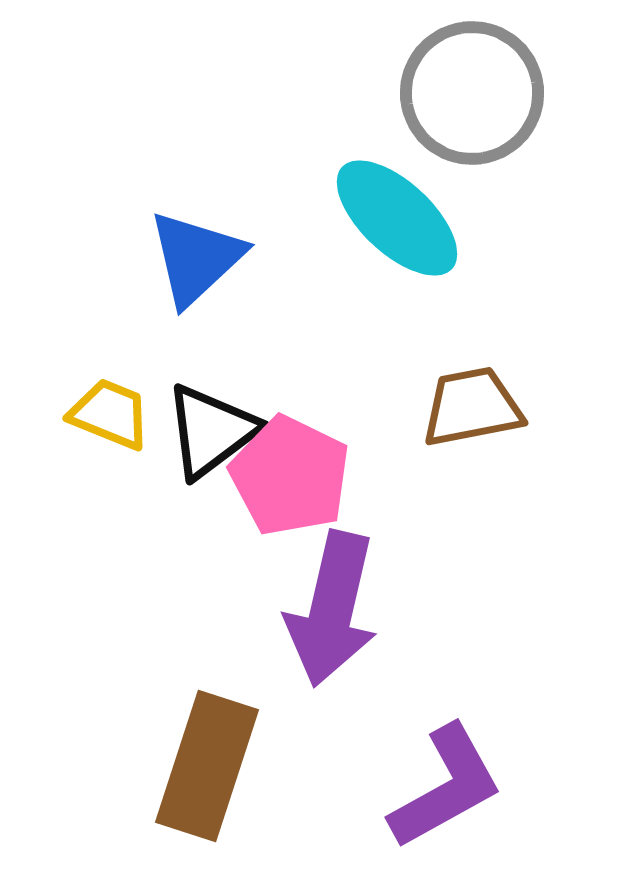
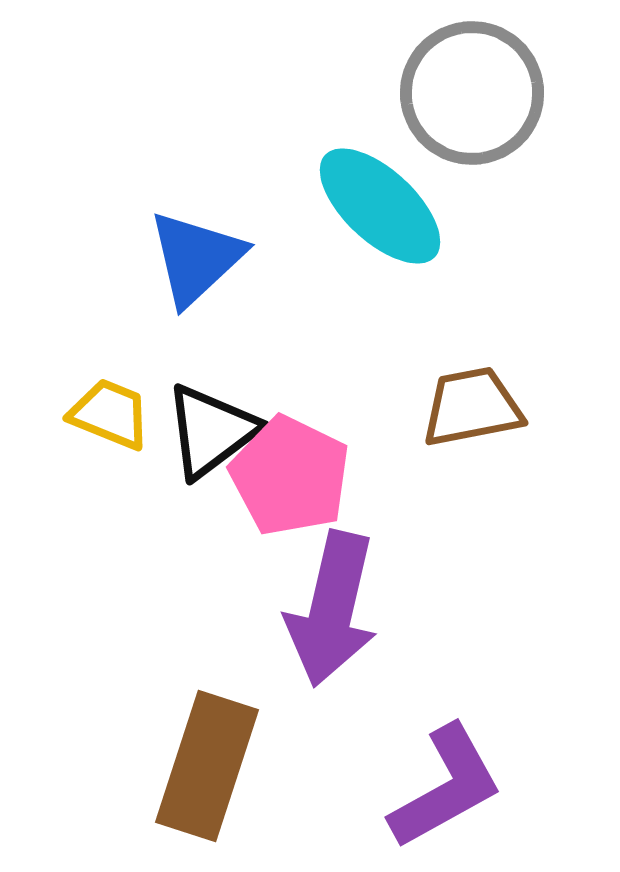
cyan ellipse: moved 17 px left, 12 px up
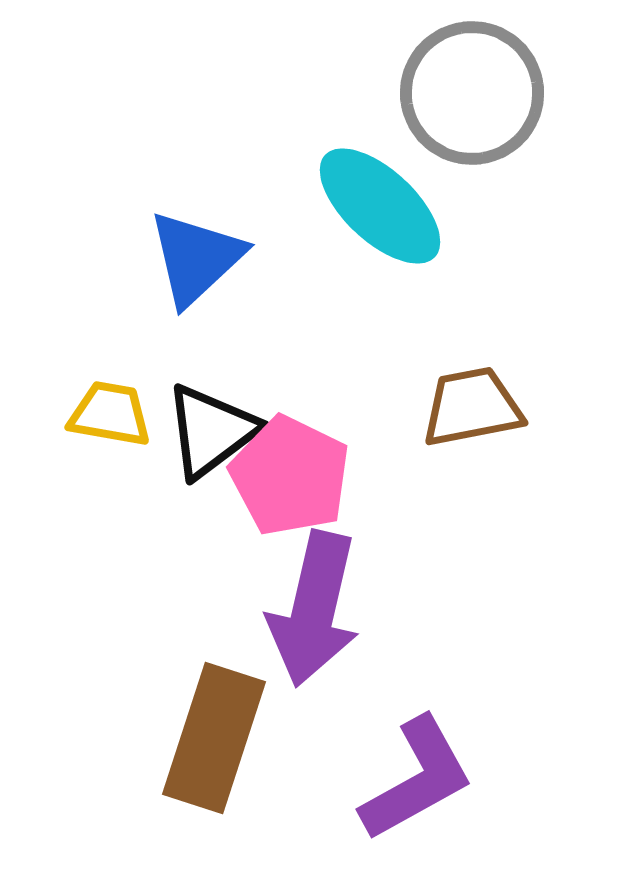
yellow trapezoid: rotated 12 degrees counterclockwise
purple arrow: moved 18 px left
brown rectangle: moved 7 px right, 28 px up
purple L-shape: moved 29 px left, 8 px up
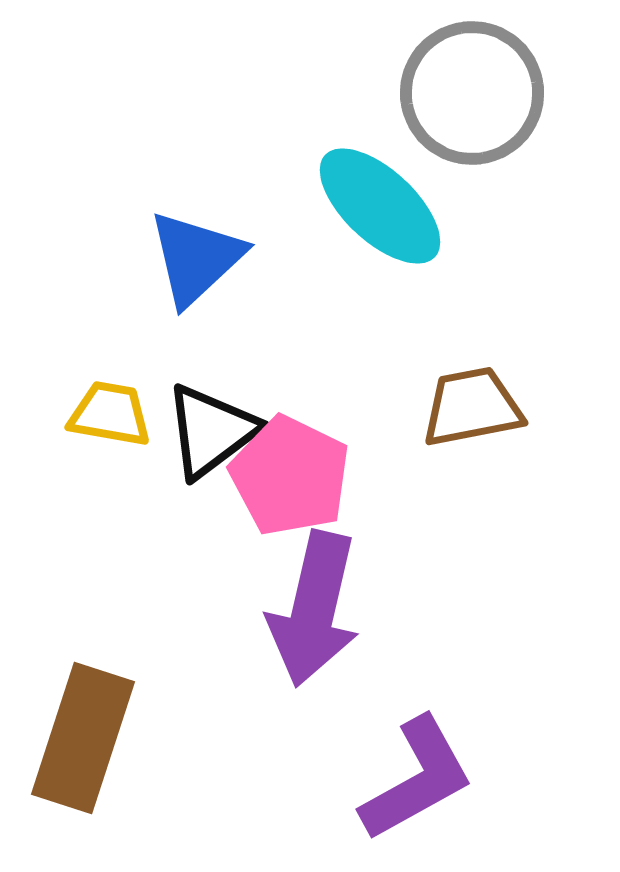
brown rectangle: moved 131 px left
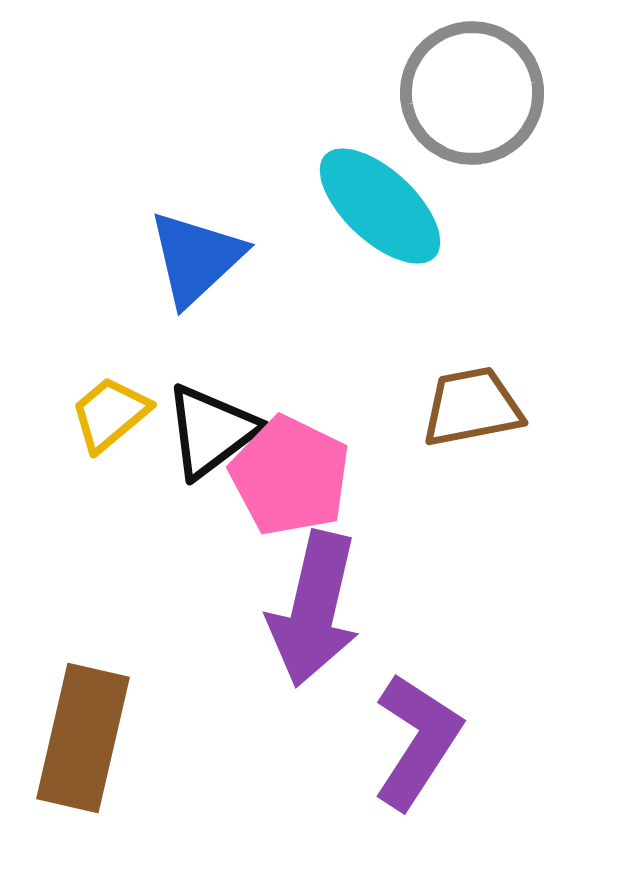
yellow trapezoid: rotated 50 degrees counterclockwise
brown rectangle: rotated 5 degrees counterclockwise
purple L-shape: moved 38 px up; rotated 28 degrees counterclockwise
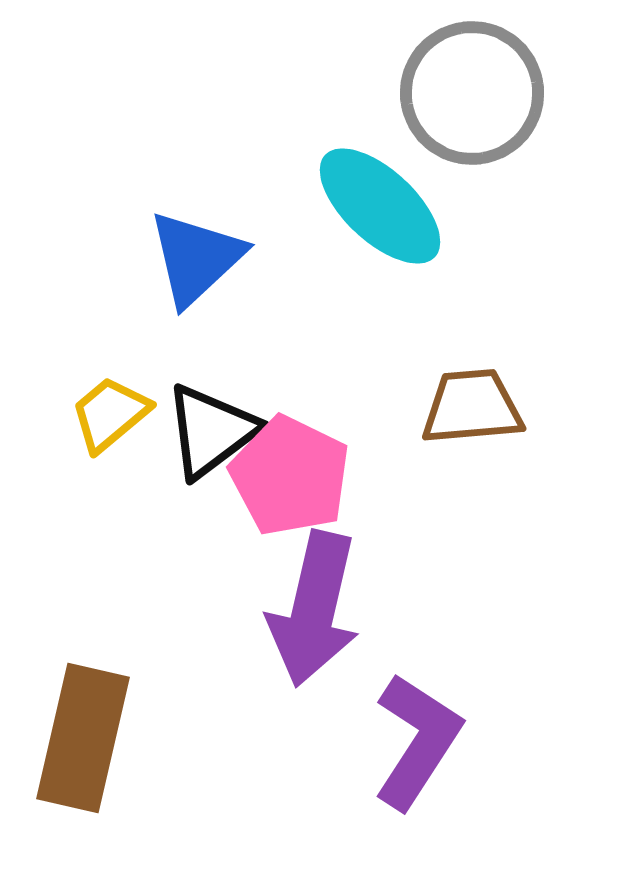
brown trapezoid: rotated 6 degrees clockwise
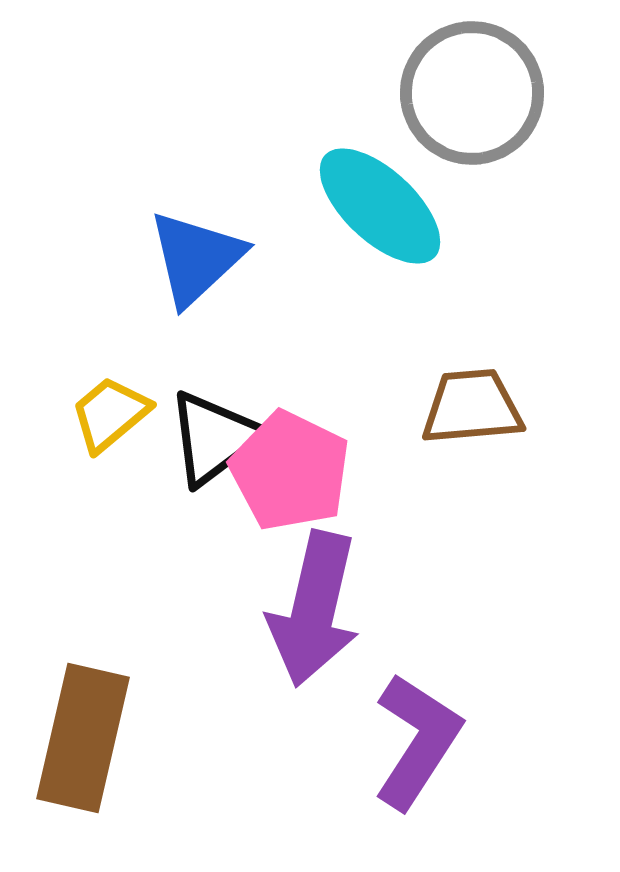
black triangle: moved 3 px right, 7 px down
pink pentagon: moved 5 px up
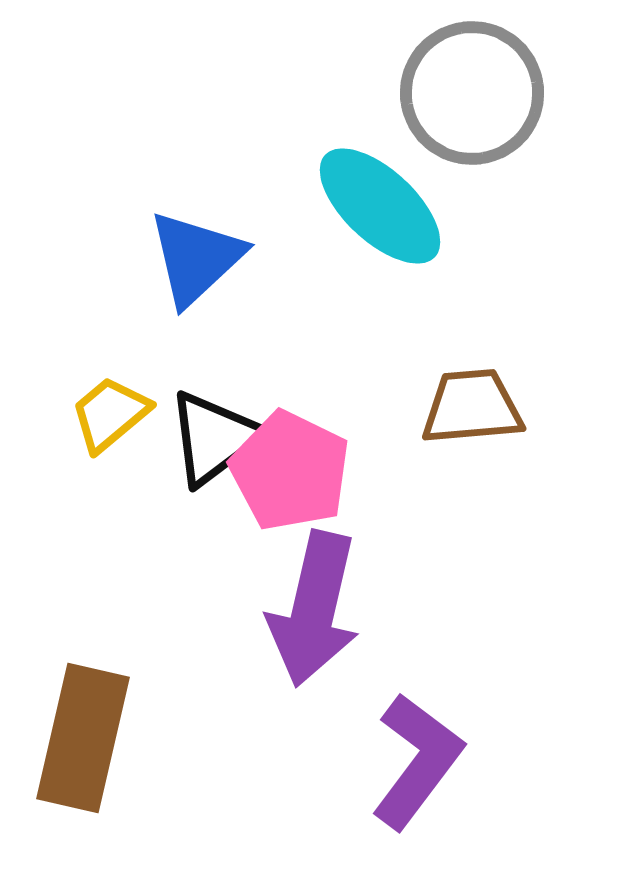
purple L-shape: moved 20 px down; rotated 4 degrees clockwise
